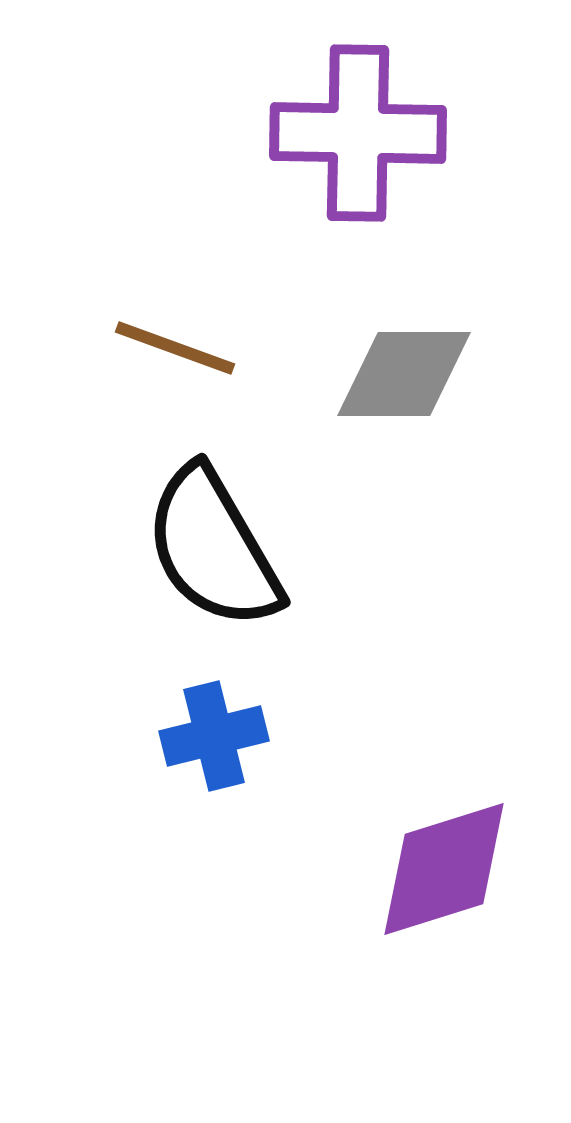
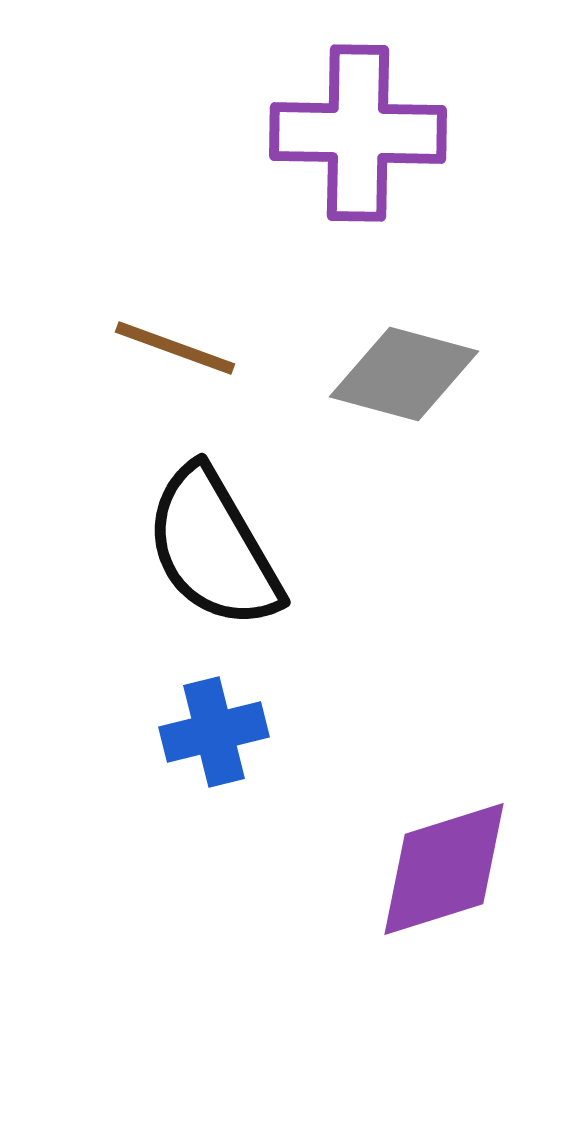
gray diamond: rotated 15 degrees clockwise
blue cross: moved 4 px up
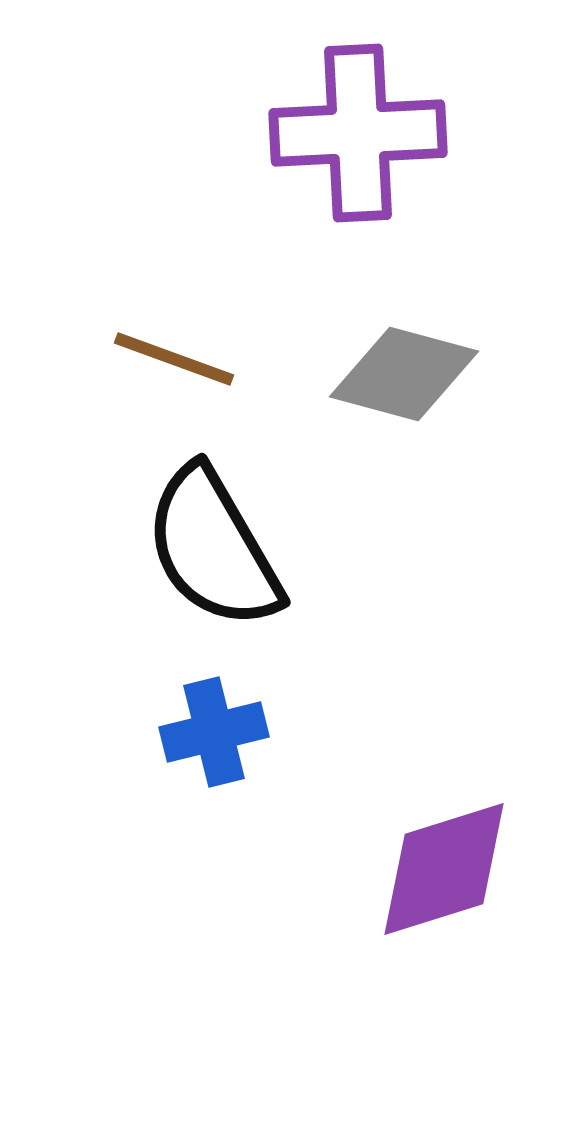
purple cross: rotated 4 degrees counterclockwise
brown line: moved 1 px left, 11 px down
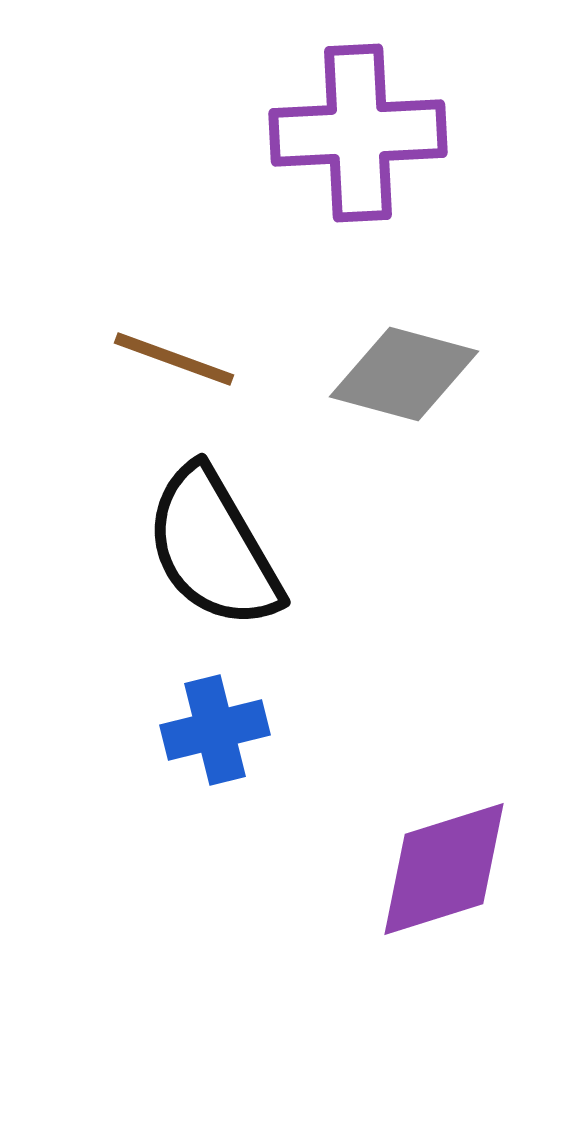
blue cross: moved 1 px right, 2 px up
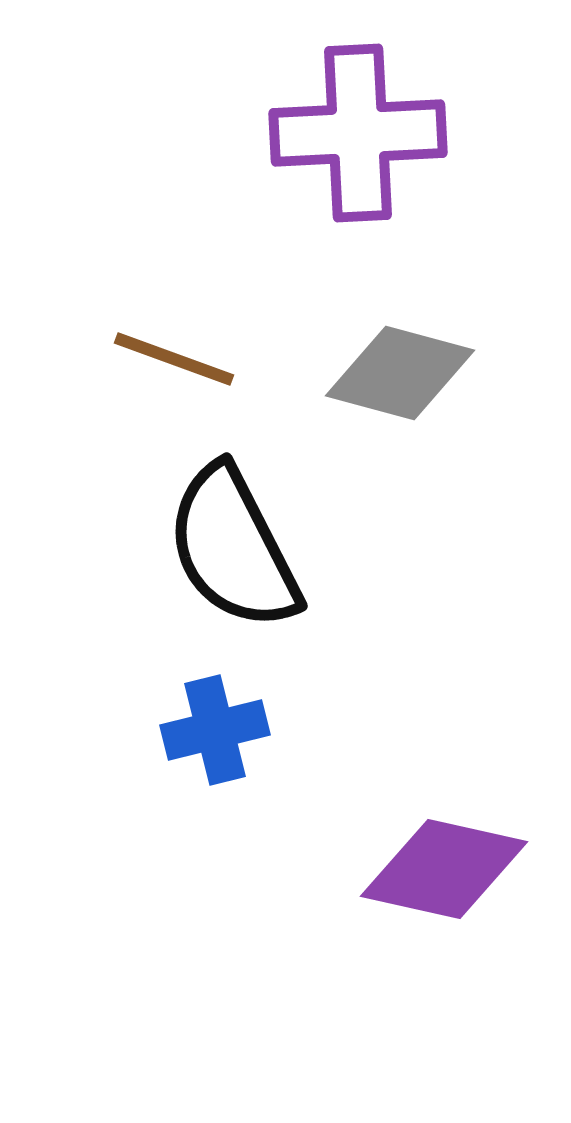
gray diamond: moved 4 px left, 1 px up
black semicircle: moved 20 px right; rotated 3 degrees clockwise
purple diamond: rotated 30 degrees clockwise
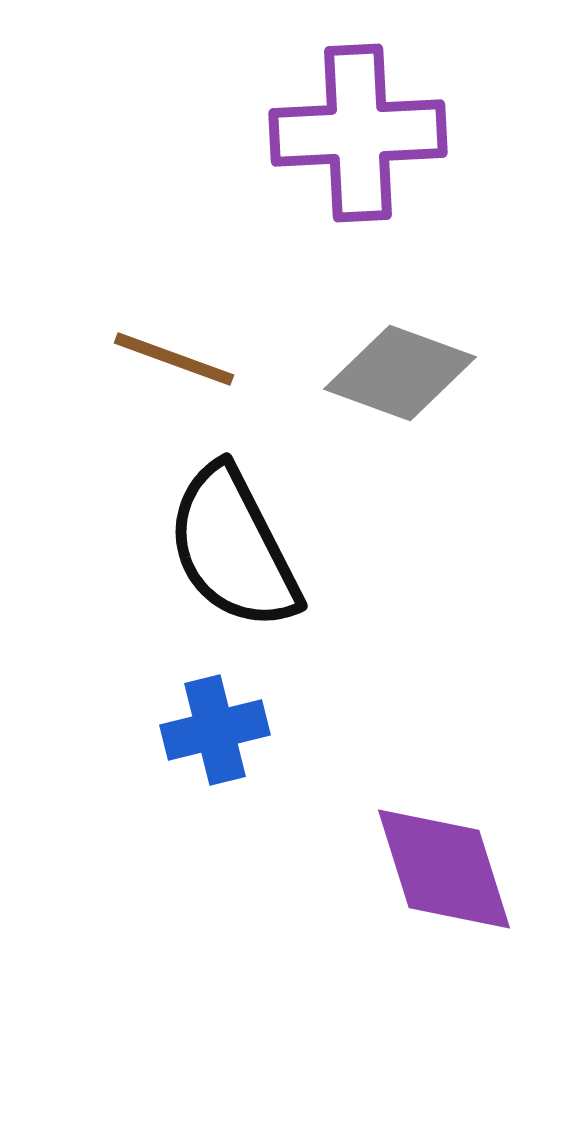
gray diamond: rotated 5 degrees clockwise
purple diamond: rotated 60 degrees clockwise
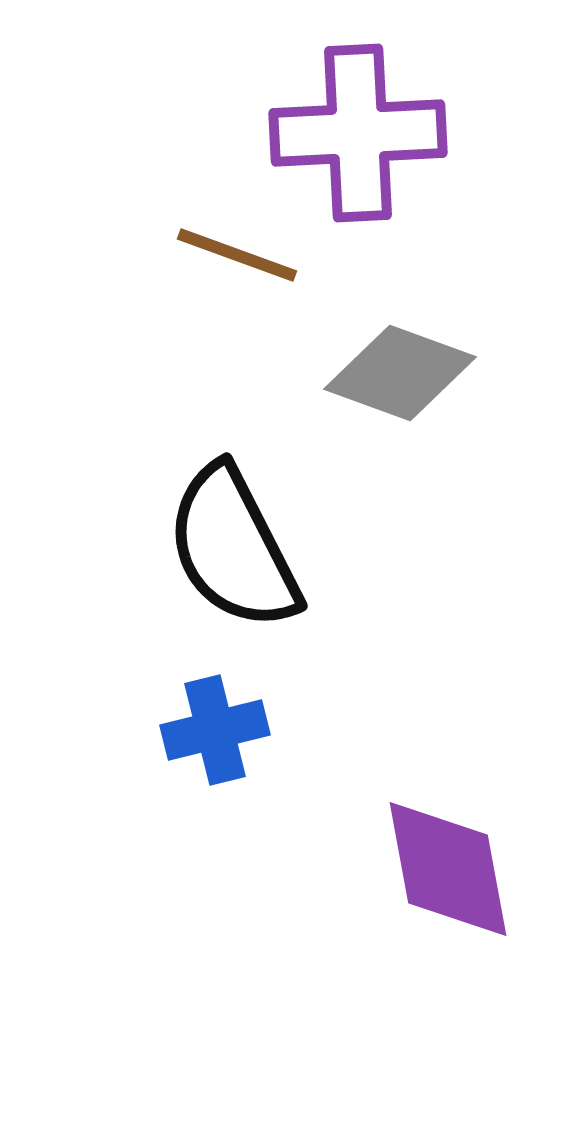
brown line: moved 63 px right, 104 px up
purple diamond: moved 4 px right; rotated 7 degrees clockwise
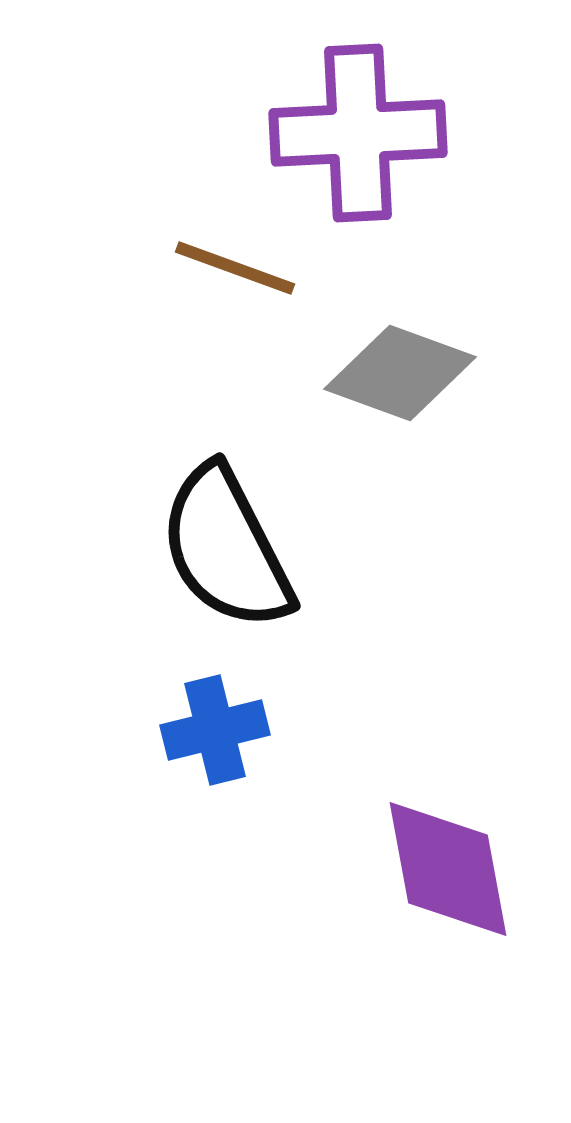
brown line: moved 2 px left, 13 px down
black semicircle: moved 7 px left
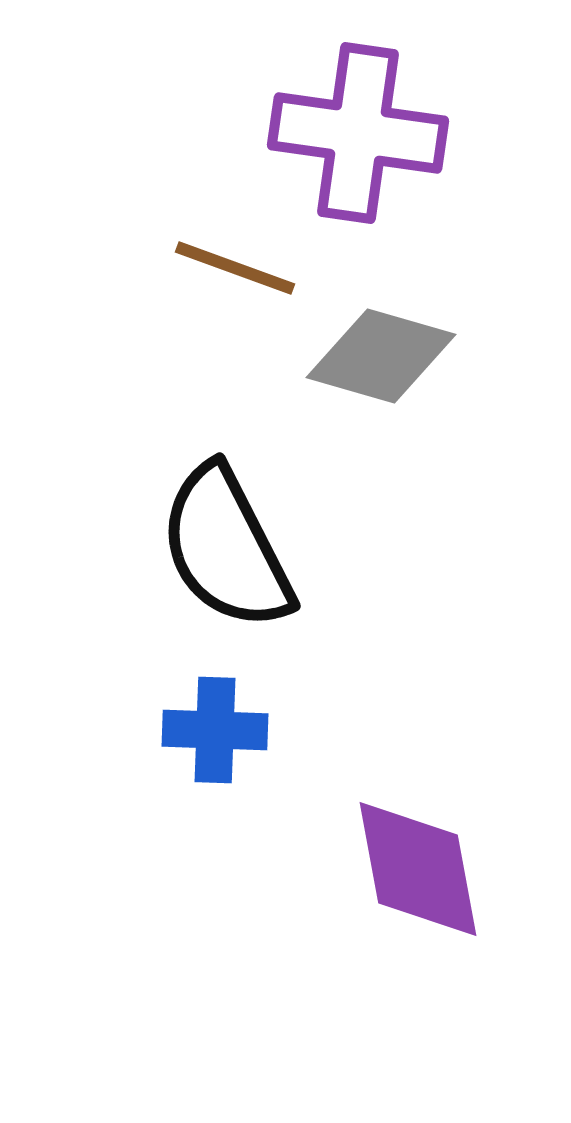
purple cross: rotated 11 degrees clockwise
gray diamond: moved 19 px left, 17 px up; rotated 4 degrees counterclockwise
blue cross: rotated 16 degrees clockwise
purple diamond: moved 30 px left
